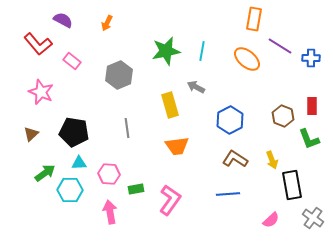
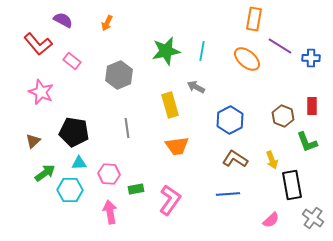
brown triangle: moved 2 px right, 7 px down
green L-shape: moved 2 px left, 3 px down
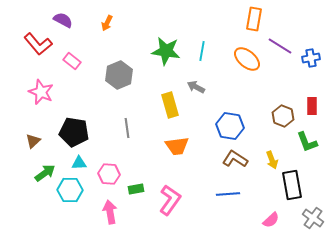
green star: rotated 20 degrees clockwise
blue cross: rotated 12 degrees counterclockwise
blue hexagon: moved 6 px down; rotated 24 degrees counterclockwise
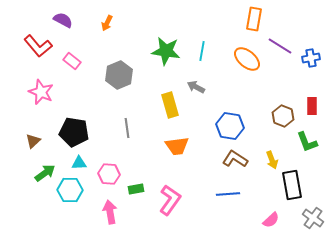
red L-shape: moved 2 px down
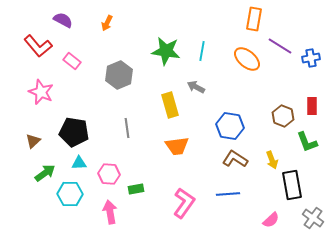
cyan hexagon: moved 4 px down
pink L-shape: moved 14 px right, 3 px down
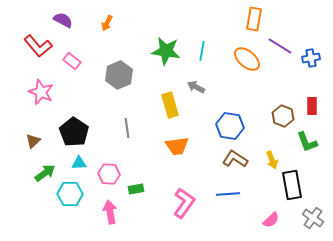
black pentagon: rotated 24 degrees clockwise
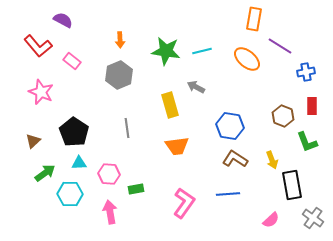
orange arrow: moved 13 px right, 17 px down; rotated 28 degrees counterclockwise
cyan line: rotated 66 degrees clockwise
blue cross: moved 5 px left, 14 px down
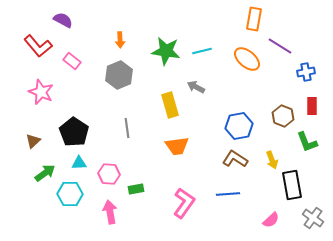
blue hexagon: moved 9 px right; rotated 20 degrees counterclockwise
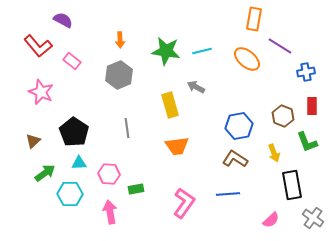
yellow arrow: moved 2 px right, 7 px up
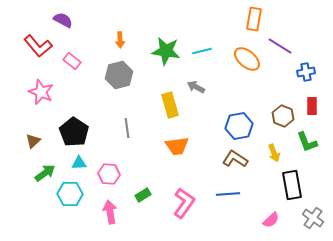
gray hexagon: rotated 8 degrees clockwise
green rectangle: moved 7 px right, 6 px down; rotated 21 degrees counterclockwise
